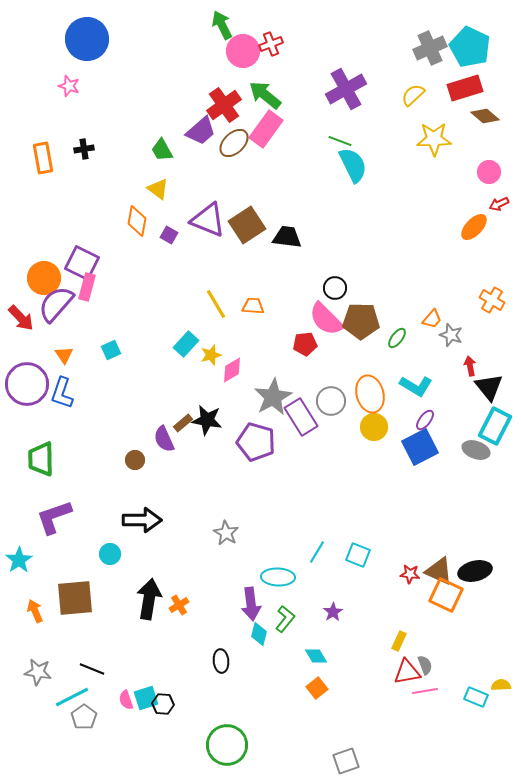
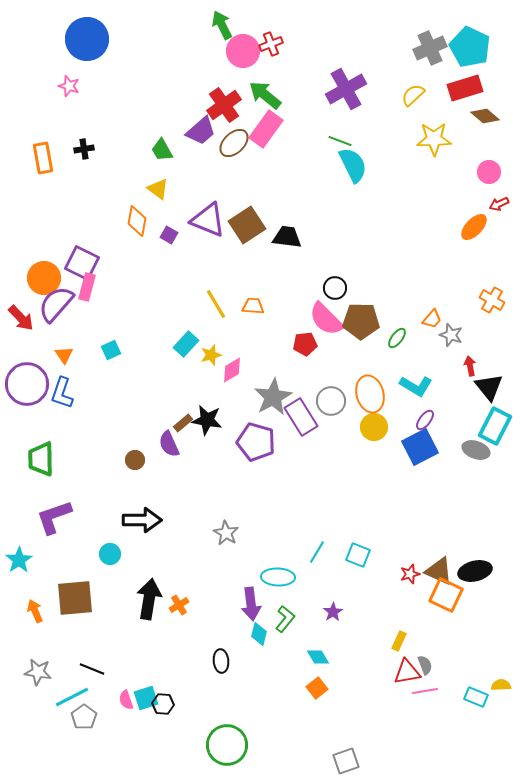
purple semicircle at (164, 439): moved 5 px right, 5 px down
red star at (410, 574): rotated 24 degrees counterclockwise
cyan diamond at (316, 656): moved 2 px right, 1 px down
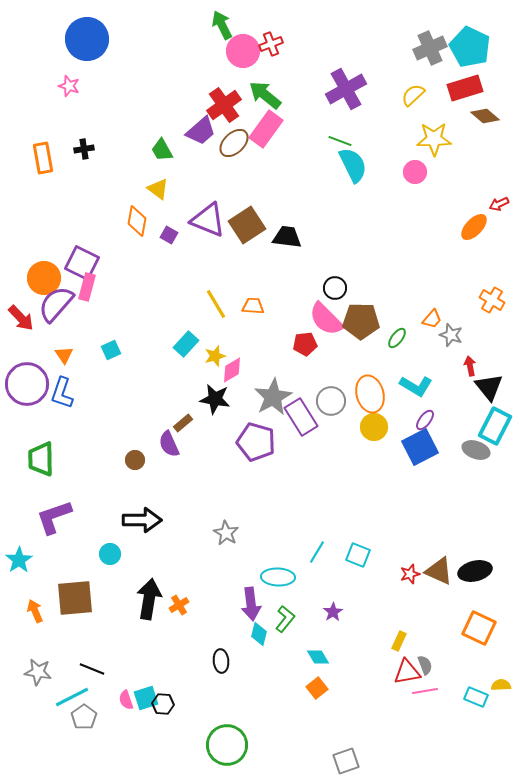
pink circle at (489, 172): moved 74 px left
yellow star at (211, 355): moved 4 px right, 1 px down
black star at (207, 420): moved 8 px right, 21 px up
orange square at (446, 595): moved 33 px right, 33 px down
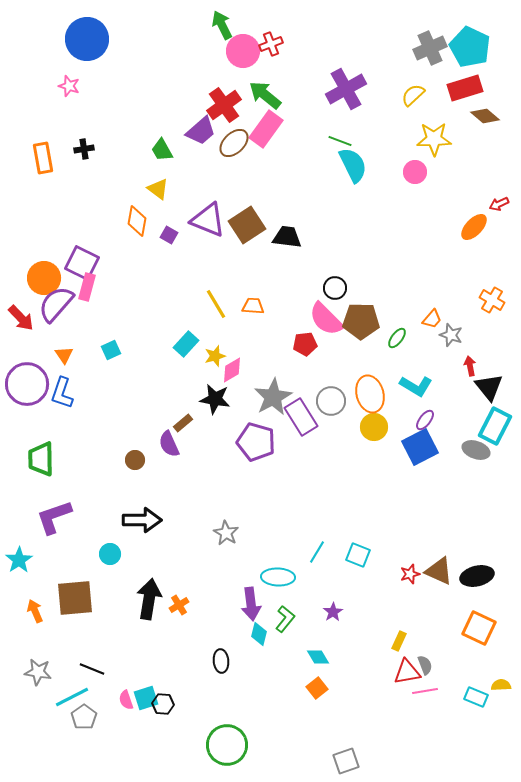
black ellipse at (475, 571): moved 2 px right, 5 px down
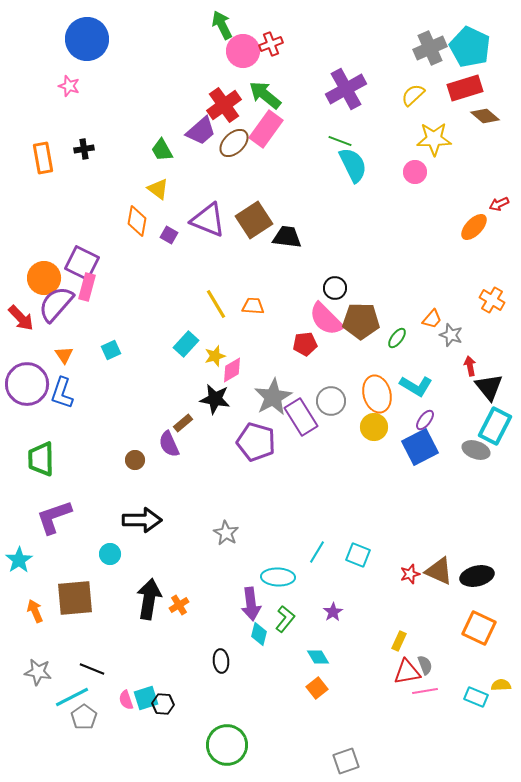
brown square at (247, 225): moved 7 px right, 5 px up
orange ellipse at (370, 394): moved 7 px right
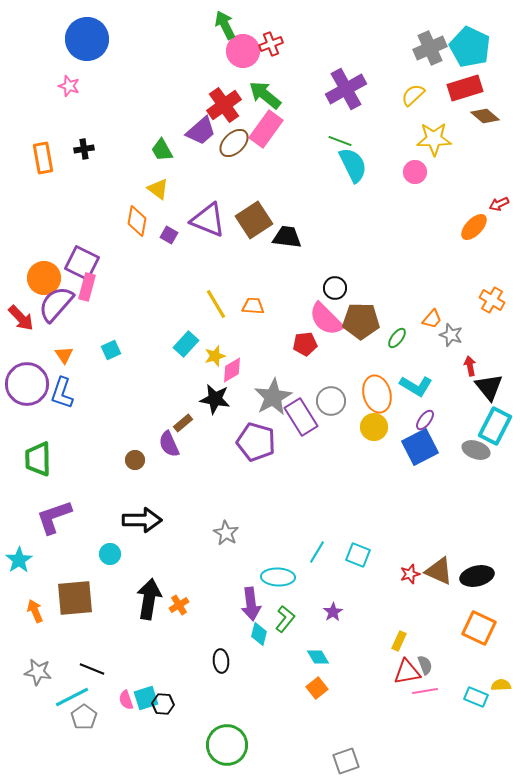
green arrow at (222, 25): moved 3 px right
green trapezoid at (41, 459): moved 3 px left
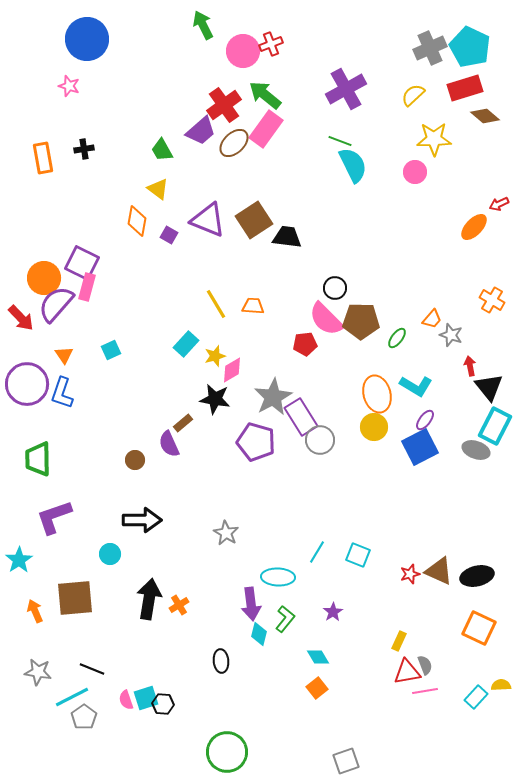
green arrow at (225, 25): moved 22 px left
gray circle at (331, 401): moved 11 px left, 39 px down
cyan rectangle at (476, 697): rotated 70 degrees counterclockwise
green circle at (227, 745): moved 7 px down
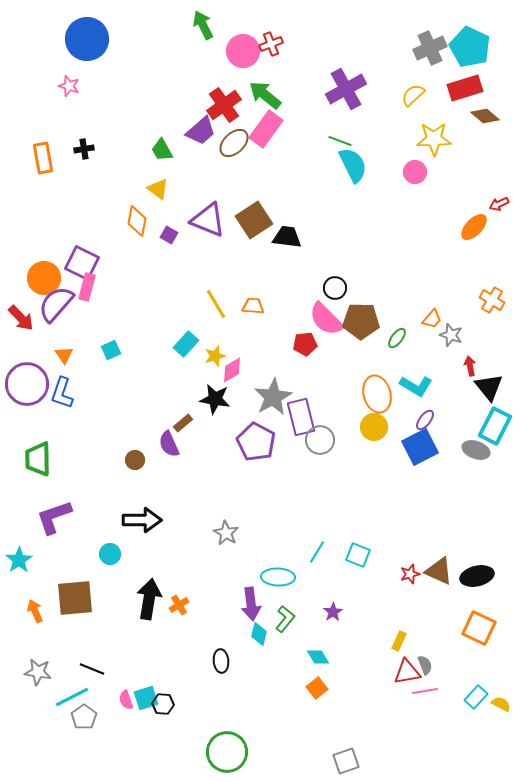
purple rectangle at (301, 417): rotated 18 degrees clockwise
purple pentagon at (256, 442): rotated 12 degrees clockwise
yellow semicircle at (501, 685): moved 19 px down; rotated 30 degrees clockwise
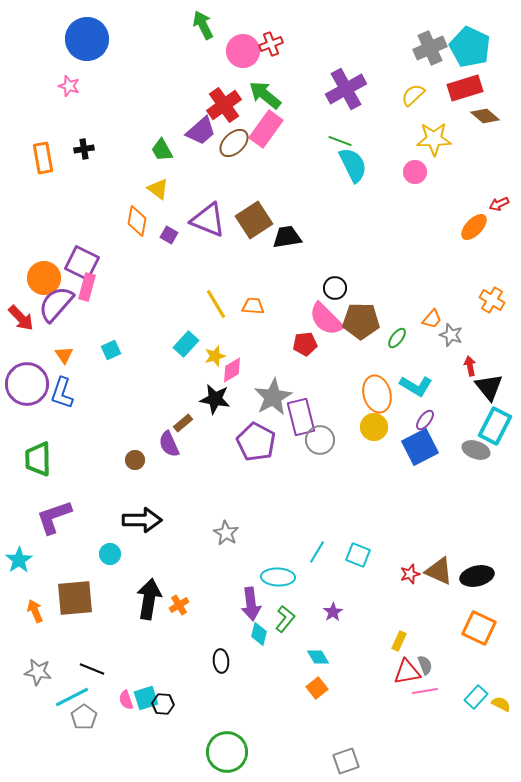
black trapezoid at (287, 237): rotated 16 degrees counterclockwise
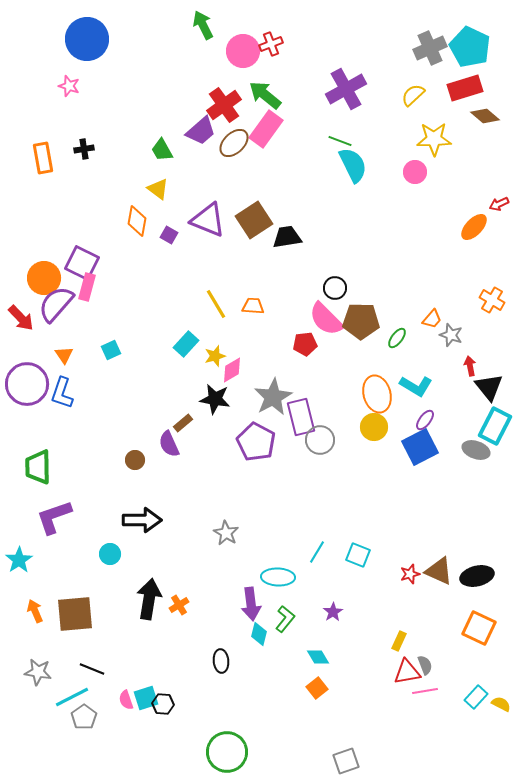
green trapezoid at (38, 459): moved 8 px down
brown square at (75, 598): moved 16 px down
